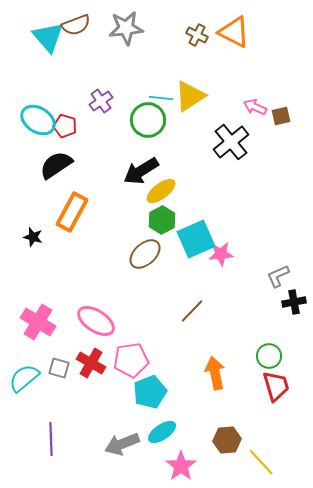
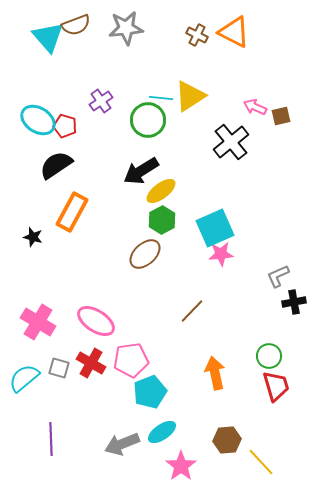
cyan square at (196, 239): moved 19 px right, 11 px up
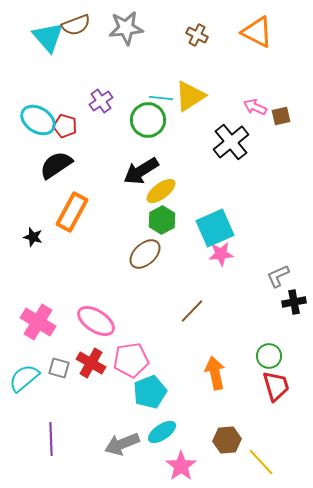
orange triangle at (234, 32): moved 23 px right
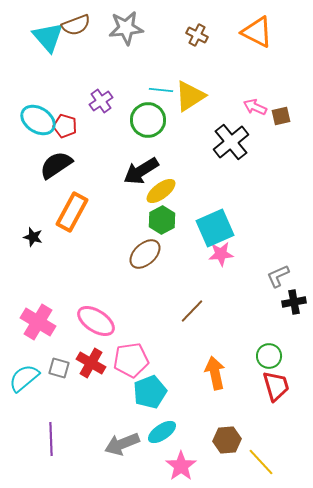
cyan line at (161, 98): moved 8 px up
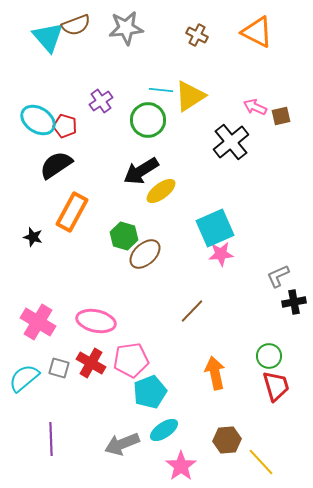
green hexagon at (162, 220): moved 38 px left, 16 px down; rotated 16 degrees counterclockwise
pink ellipse at (96, 321): rotated 21 degrees counterclockwise
cyan ellipse at (162, 432): moved 2 px right, 2 px up
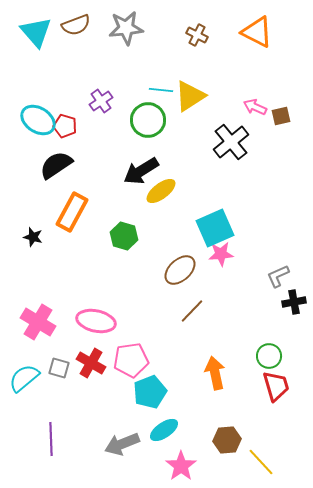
cyan triangle at (48, 37): moved 12 px left, 5 px up
brown ellipse at (145, 254): moved 35 px right, 16 px down
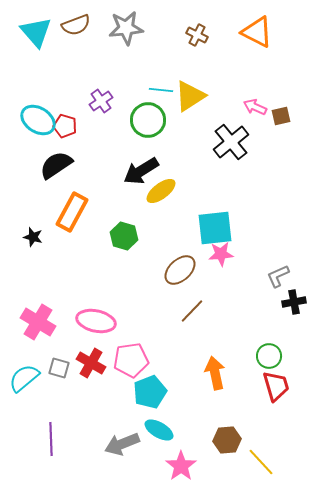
cyan square at (215, 228): rotated 18 degrees clockwise
cyan ellipse at (164, 430): moved 5 px left; rotated 64 degrees clockwise
